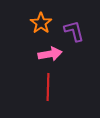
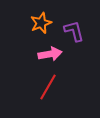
orange star: rotated 15 degrees clockwise
red line: rotated 28 degrees clockwise
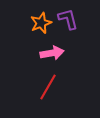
purple L-shape: moved 6 px left, 12 px up
pink arrow: moved 2 px right, 1 px up
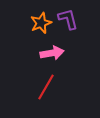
red line: moved 2 px left
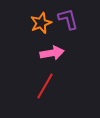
red line: moved 1 px left, 1 px up
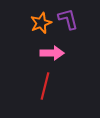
pink arrow: rotated 10 degrees clockwise
red line: rotated 16 degrees counterclockwise
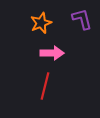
purple L-shape: moved 14 px right
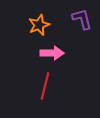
orange star: moved 2 px left, 2 px down
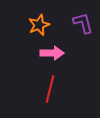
purple L-shape: moved 1 px right, 4 px down
red line: moved 5 px right, 3 px down
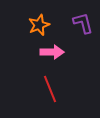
pink arrow: moved 1 px up
red line: rotated 36 degrees counterclockwise
